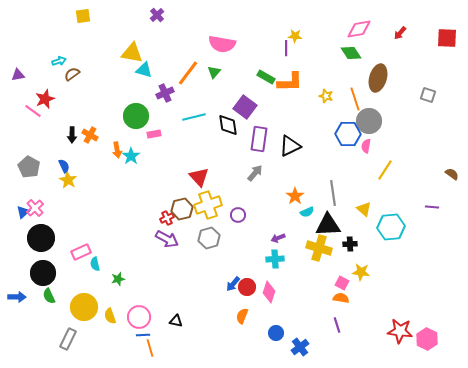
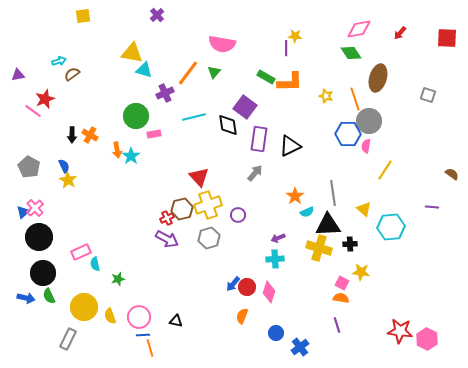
black circle at (41, 238): moved 2 px left, 1 px up
blue arrow at (17, 297): moved 9 px right, 1 px down; rotated 12 degrees clockwise
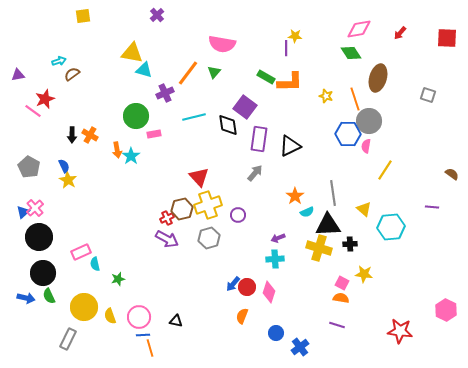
yellow star at (361, 272): moved 3 px right, 2 px down
purple line at (337, 325): rotated 56 degrees counterclockwise
pink hexagon at (427, 339): moved 19 px right, 29 px up
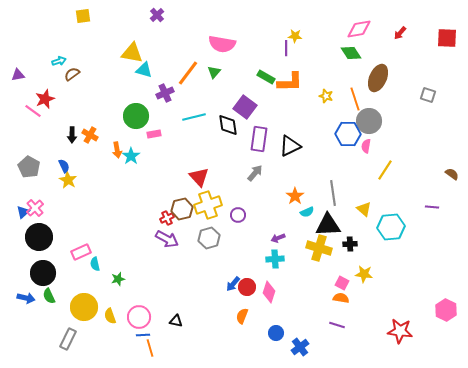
brown ellipse at (378, 78): rotated 8 degrees clockwise
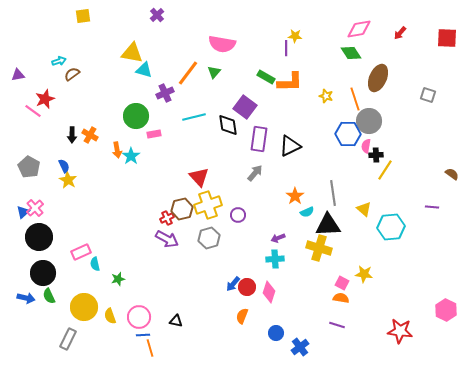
black cross at (350, 244): moved 26 px right, 89 px up
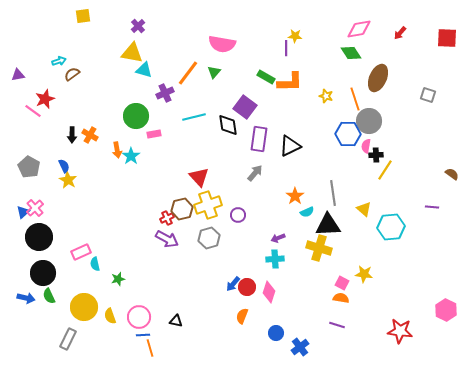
purple cross at (157, 15): moved 19 px left, 11 px down
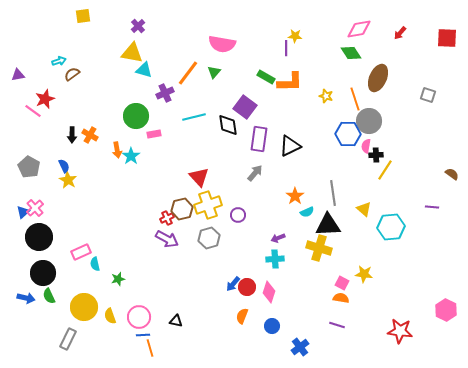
blue circle at (276, 333): moved 4 px left, 7 px up
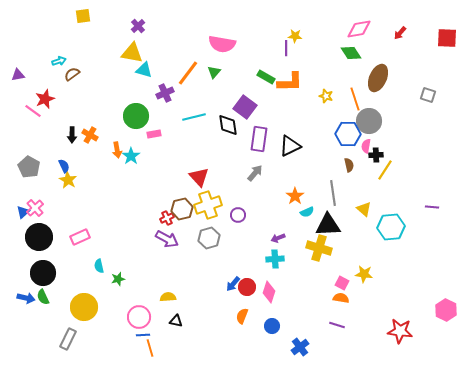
brown semicircle at (452, 174): moved 103 px left, 9 px up; rotated 40 degrees clockwise
pink rectangle at (81, 252): moved 1 px left, 15 px up
cyan semicircle at (95, 264): moved 4 px right, 2 px down
green semicircle at (49, 296): moved 6 px left, 1 px down
yellow semicircle at (110, 316): moved 58 px right, 19 px up; rotated 105 degrees clockwise
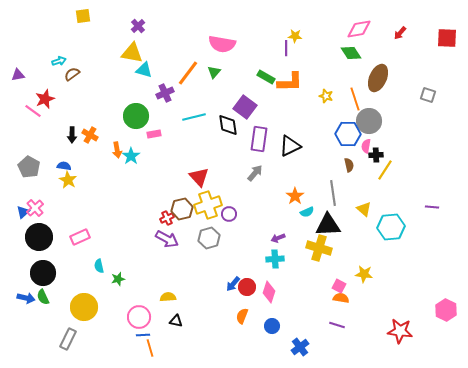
blue semicircle at (64, 166): rotated 56 degrees counterclockwise
purple circle at (238, 215): moved 9 px left, 1 px up
pink square at (342, 283): moved 3 px left, 3 px down
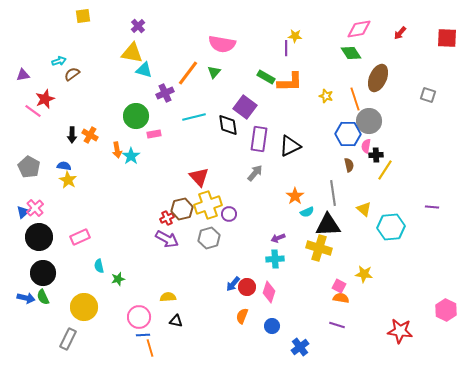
purple triangle at (18, 75): moved 5 px right
